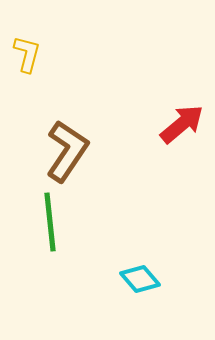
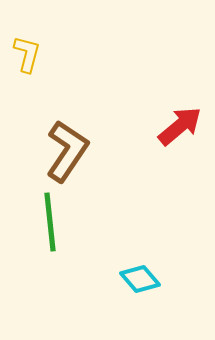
red arrow: moved 2 px left, 2 px down
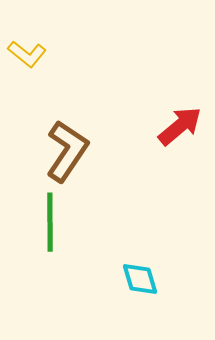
yellow L-shape: rotated 114 degrees clockwise
green line: rotated 6 degrees clockwise
cyan diamond: rotated 24 degrees clockwise
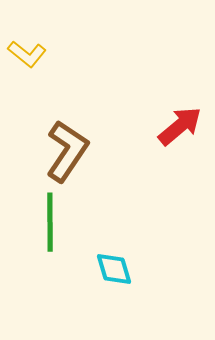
cyan diamond: moved 26 px left, 10 px up
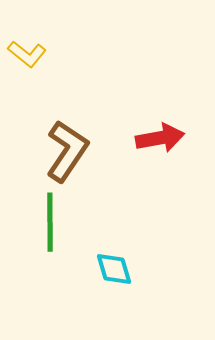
red arrow: moved 20 px left, 12 px down; rotated 30 degrees clockwise
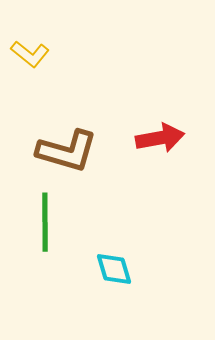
yellow L-shape: moved 3 px right
brown L-shape: rotated 72 degrees clockwise
green line: moved 5 px left
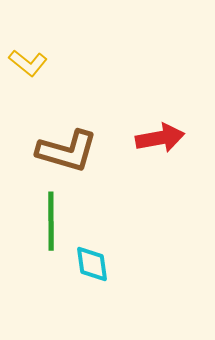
yellow L-shape: moved 2 px left, 9 px down
green line: moved 6 px right, 1 px up
cyan diamond: moved 22 px left, 5 px up; rotated 9 degrees clockwise
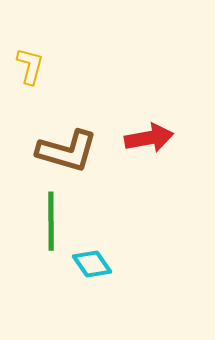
yellow L-shape: moved 2 px right, 3 px down; rotated 114 degrees counterclockwise
red arrow: moved 11 px left
cyan diamond: rotated 27 degrees counterclockwise
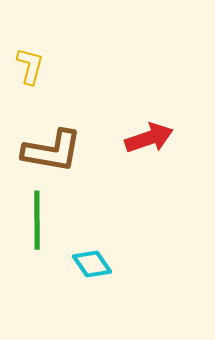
red arrow: rotated 9 degrees counterclockwise
brown L-shape: moved 15 px left; rotated 6 degrees counterclockwise
green line: moved 14 px left, 1 px up
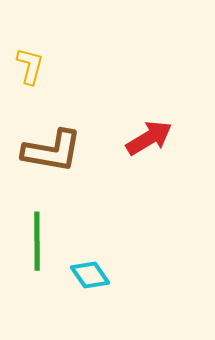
red arrow: rotated 12 degrees counterclockwise
green line: moved 21 px down
cyan diamond: moved 2 px left, 11 px down
